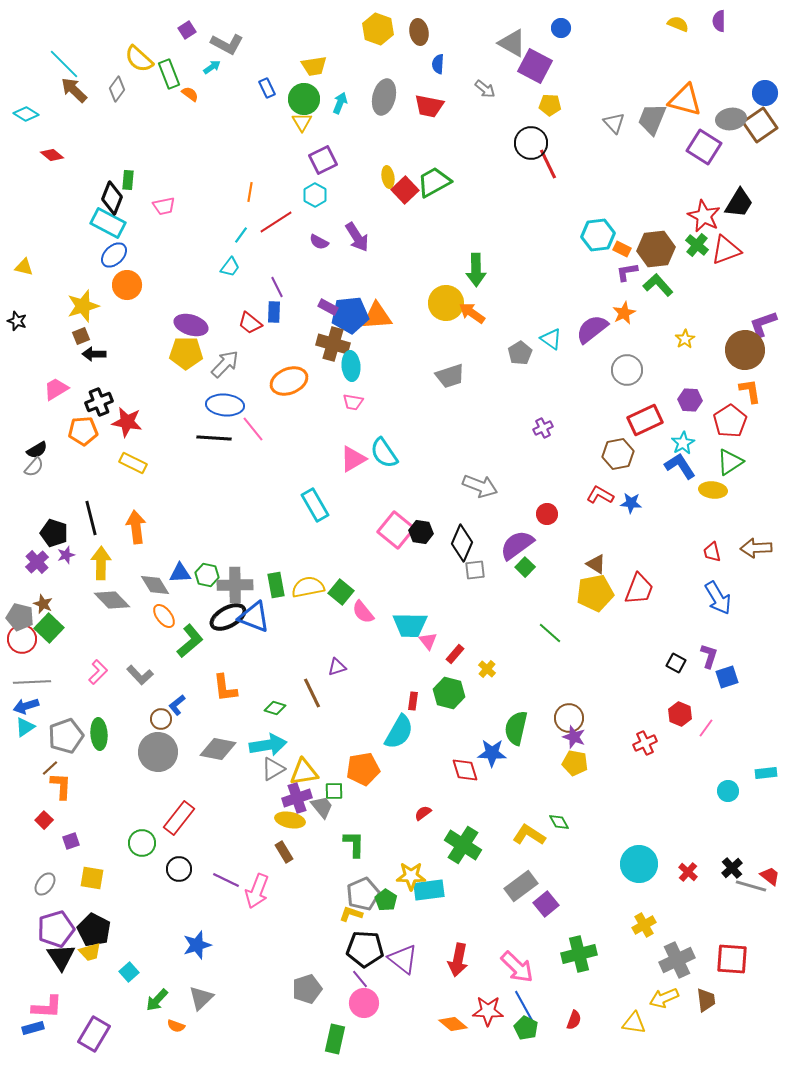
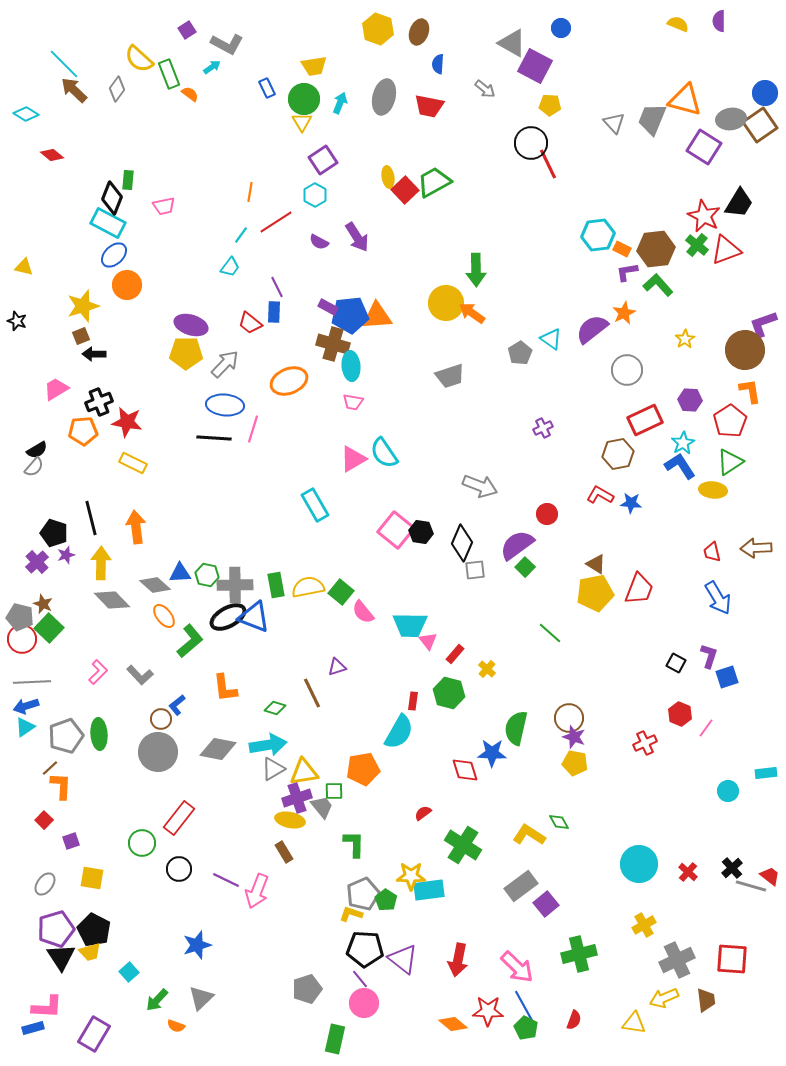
brown ellipse at (419, 32): rotated 30 degrees clockwise
purple square at (323, 160): rotated 8 degrees counterclockwise
pink line at (253, 429): rotated 56 degrees clockwise
gray diamond at (155, 585): rotated 16 degrees counterclockwise
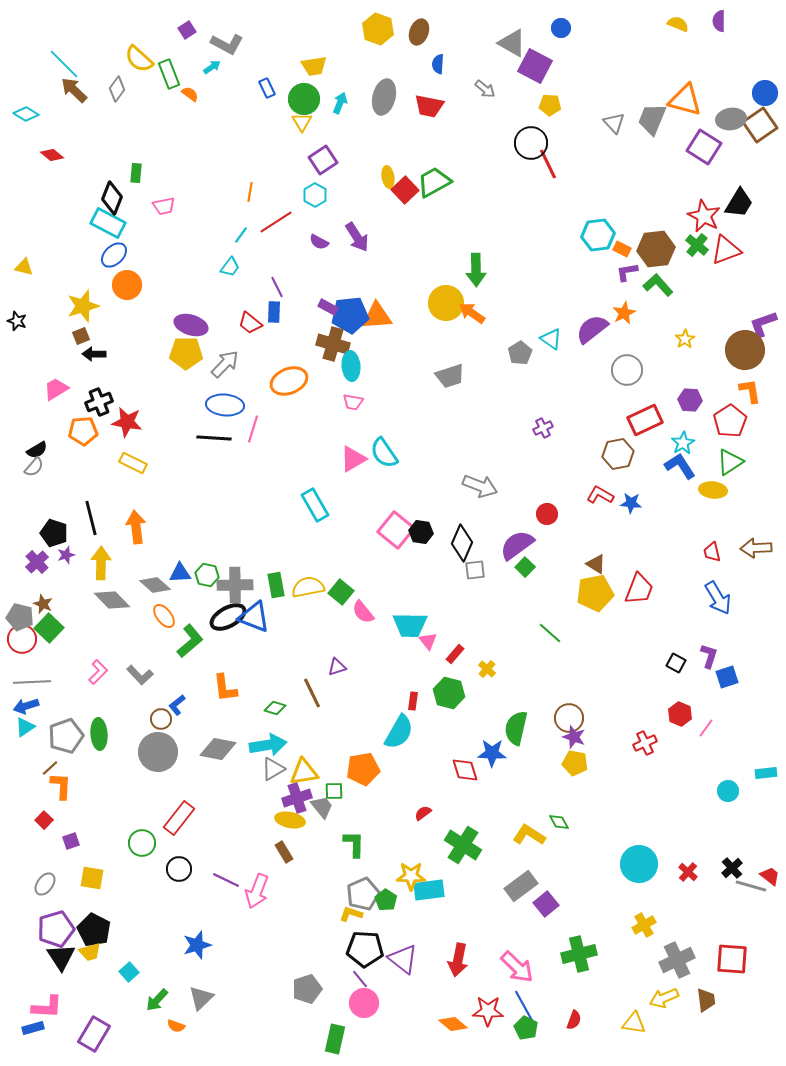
green rectangle at (128, 180): moved 8 px right, 7 px up
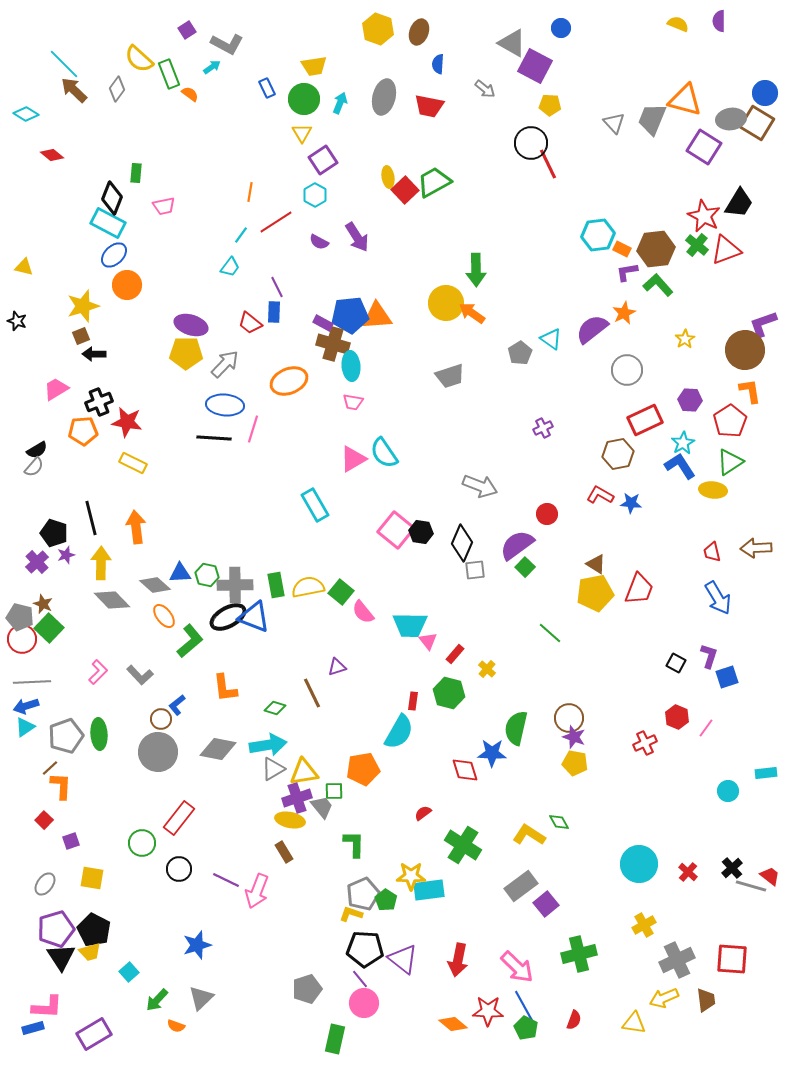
yellow triangle at (302, 122): moved 11 px down
brown square at (760, 125): moved 3 px left, 2 px up; rotated 24 degrees counterclockwise
purple rectangle at (328, 307): moved 5 px left, 16 px down
red hexagon at (680, 714): moved 3 px left, 3 px down
purple rectangle at (94, 1034): rotated 28 degrees clockwise
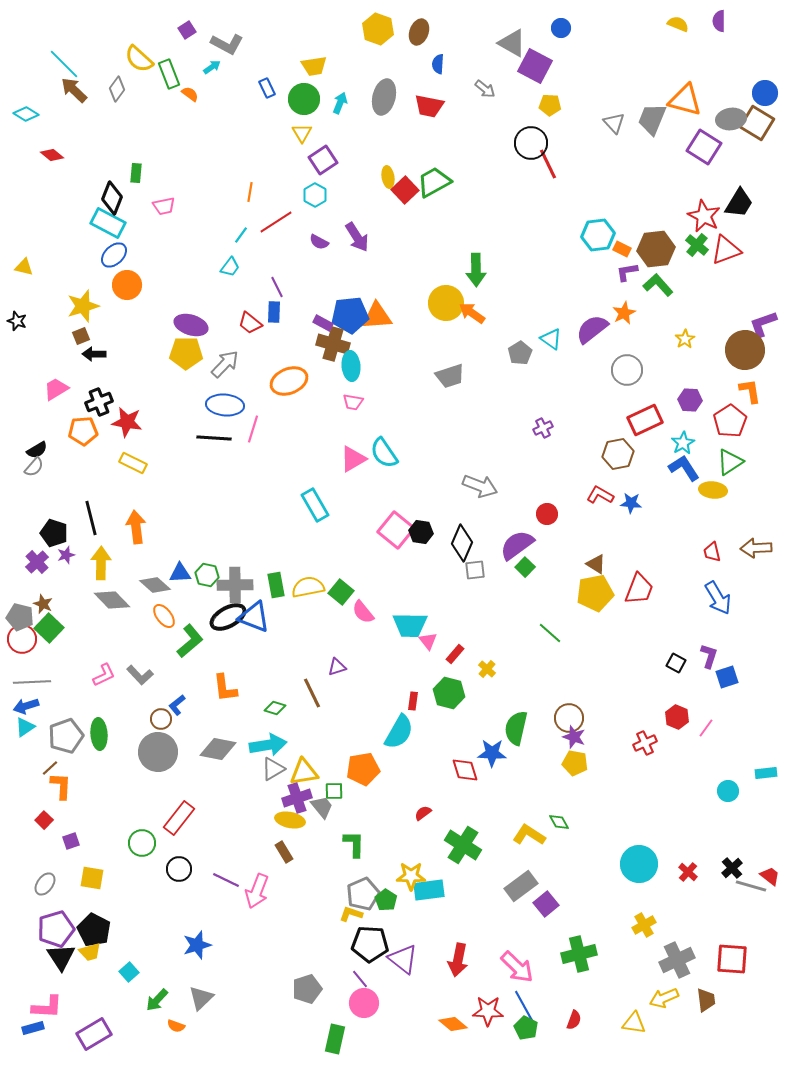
blue L-shape at (680, 466): moved 4 px right, 2 px down
pink L-shape at (98, 672): moved 6 px right, 3 px down; rotated 20 degrees clockwise
black pentagon at (365, 949): moved 5 px right, 5 px up
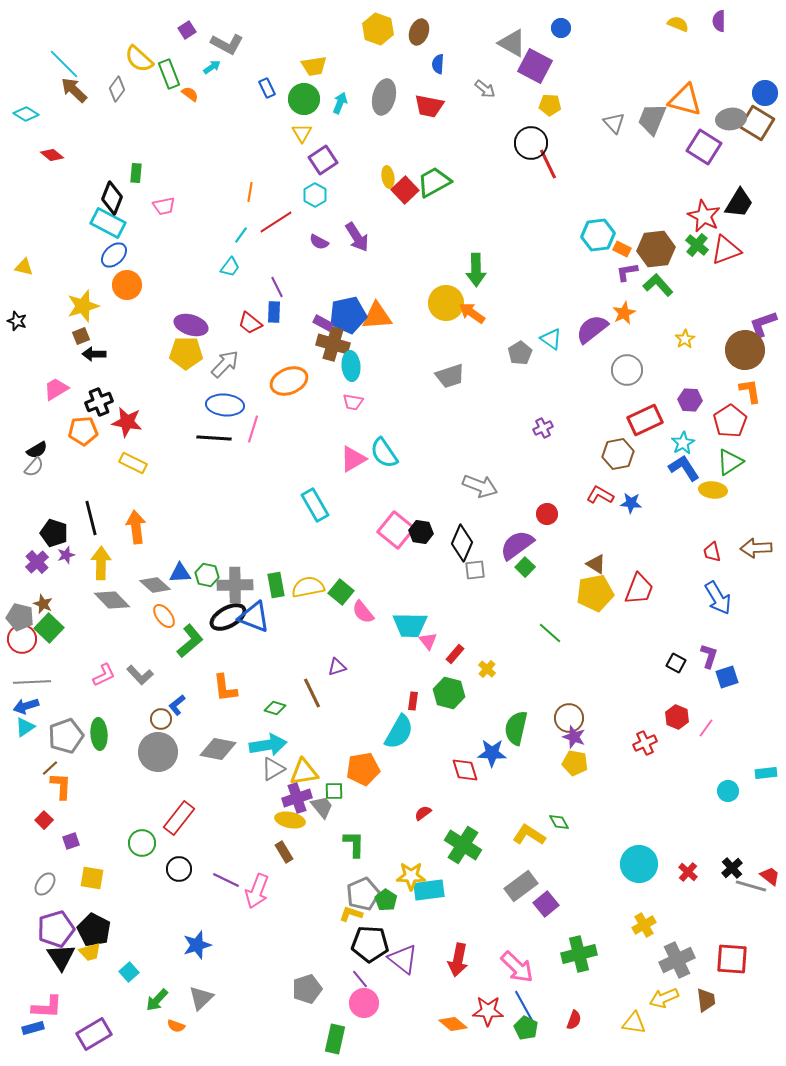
blue pentagon at (350, 315): moved 2 px left; rotated 6 degrees counterclockwise
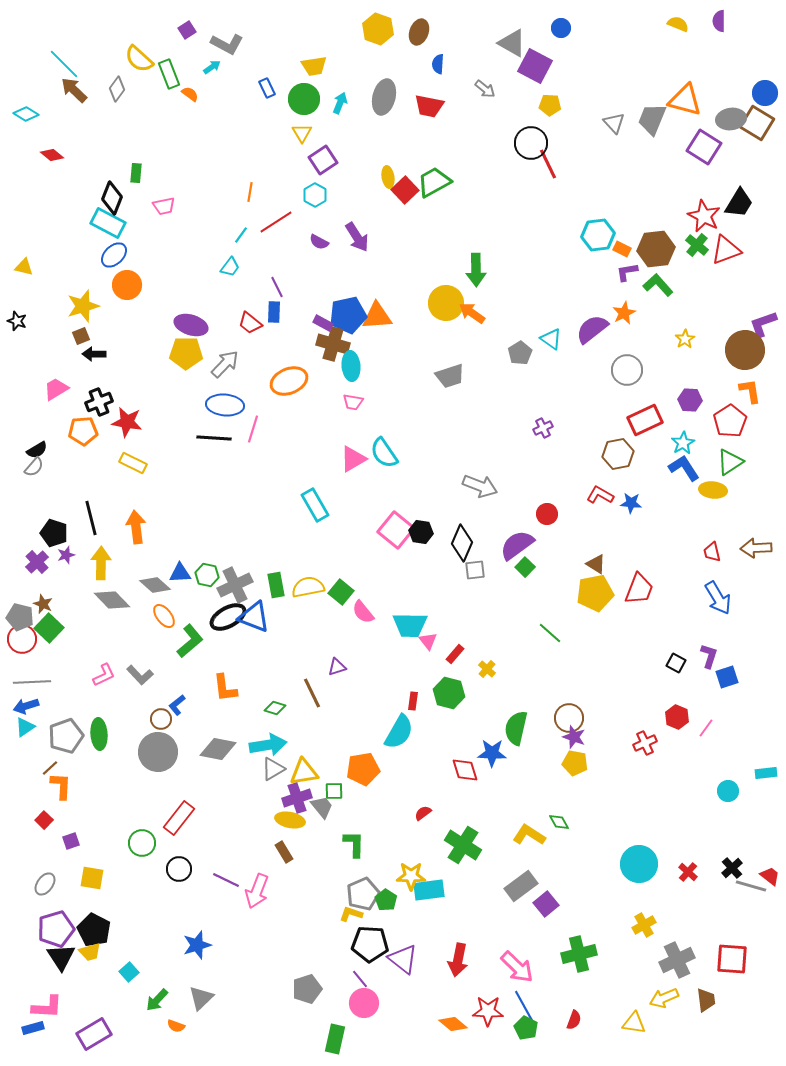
gray cross at (235, 585): rotated 24 degrees counterclockwise
